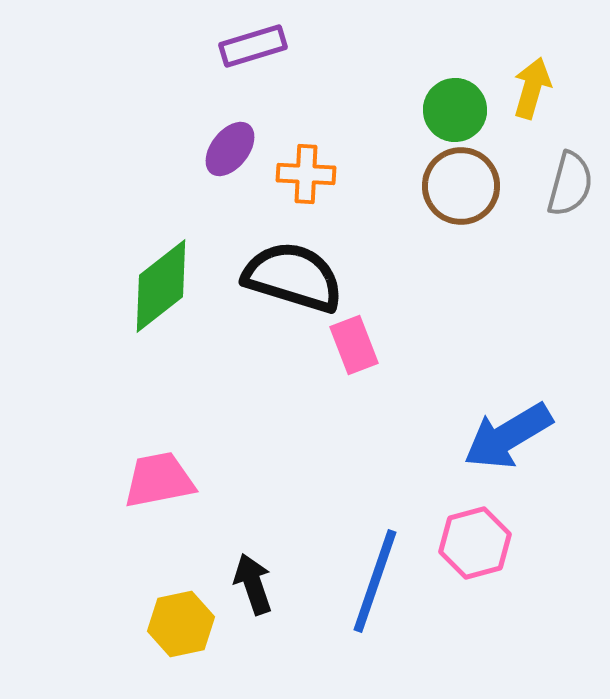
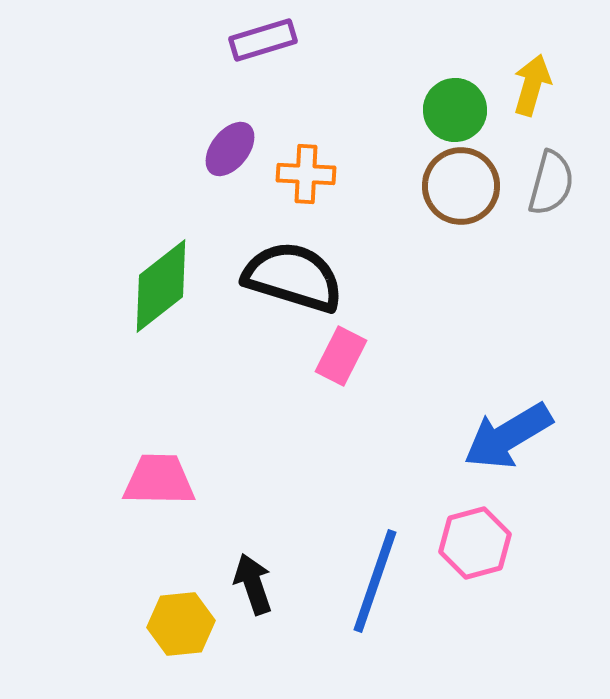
purple rectangle: moved 10 px right, 6 px up
yellow arrow: moved 3 px up
gray semicircle: moved 19 px left, 1 px up
pink rectangle: moved 13 px left, 11 px down; rotated 48 degrees clockwise
pink trapezoid: rotated 12 degrees clockwise
yellow hexagon: rotated 6 degrees clockwise
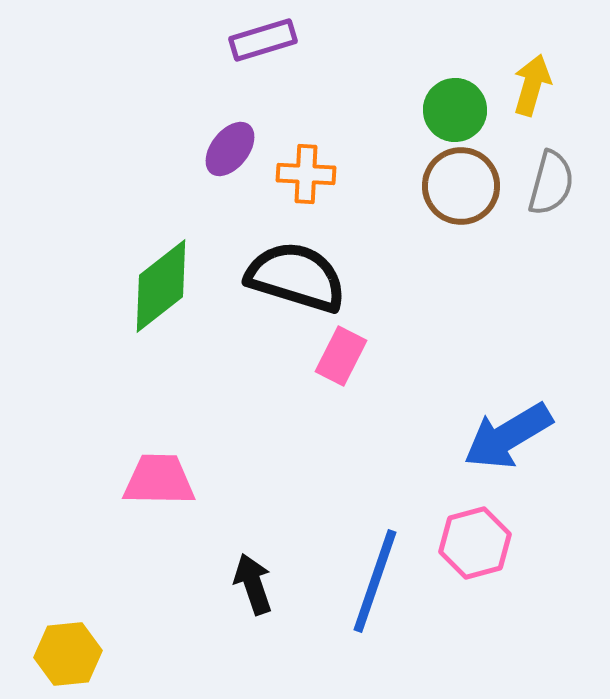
black semicircle: moved 3 px right
yellow hexagon: moved 113 px left, 30 px down
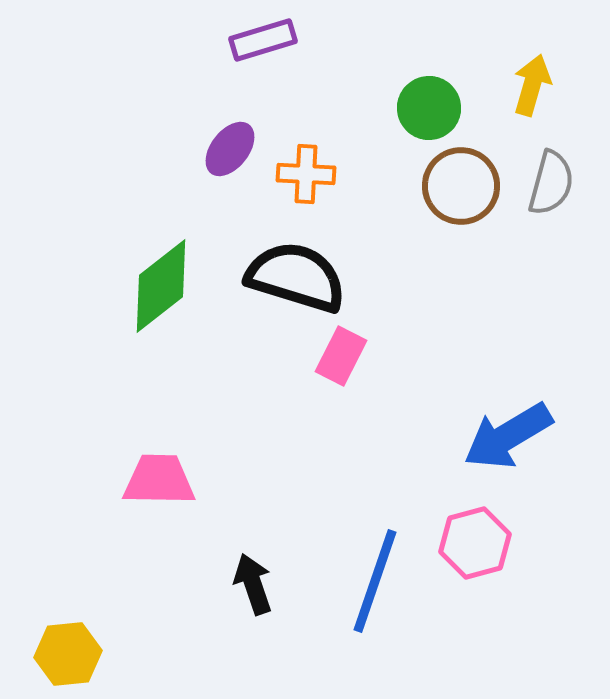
green circle: moved 26 px left, 2 px up
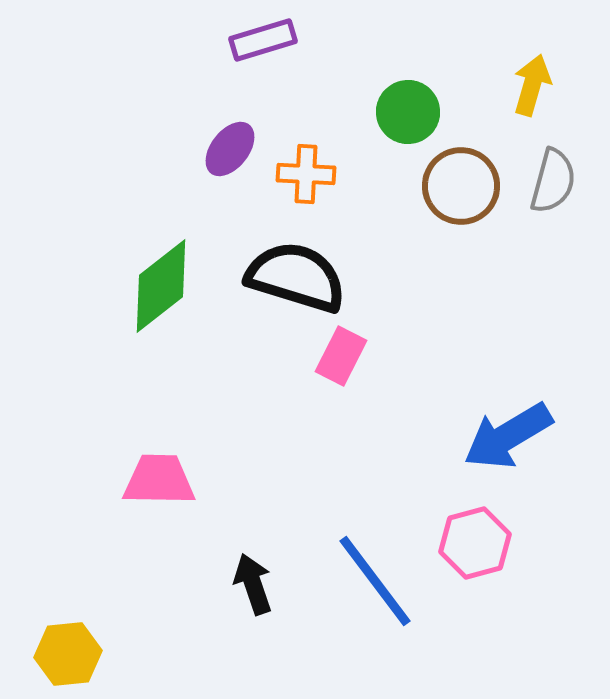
green circle: moved 21 px left, 4 px down
gray semicircle: moved 2 px right, 2 px up
blue line: rotated 56 degrees counterclockwise
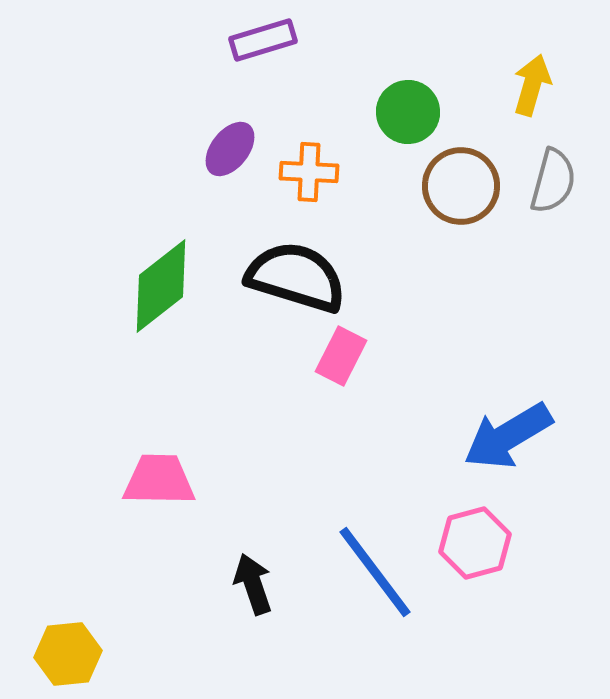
orange cross: moved 3 px right, 2 px up
blue line: moved 9 px up
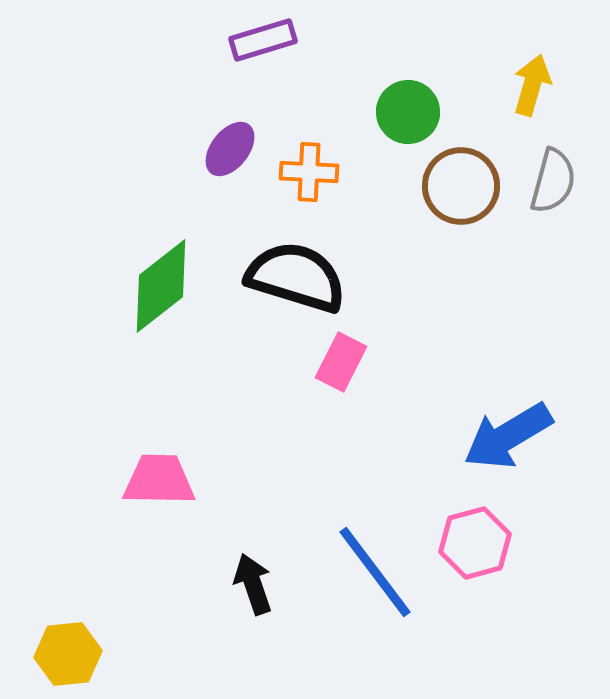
pink rectangle: moved 6 px down
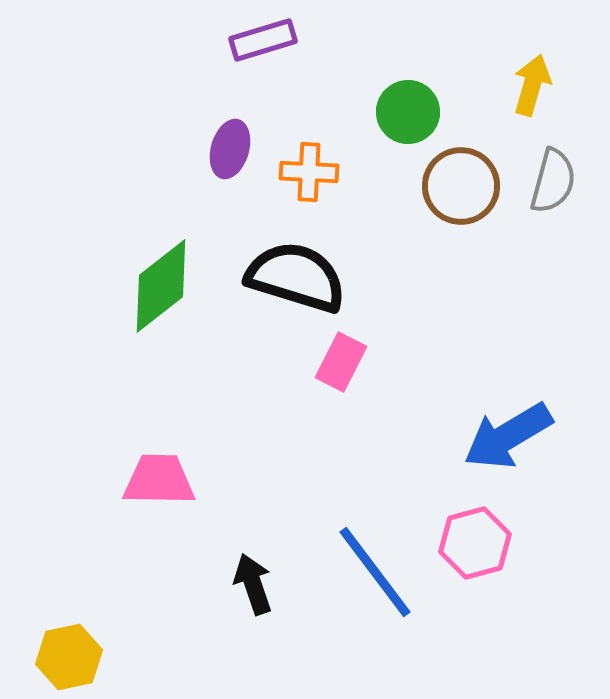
purple ellipse: rotated 22 degrees counterclockwise
yellow hexagon: moved 1 px right, 3 px down; rotated 6 degrees counterclockwise
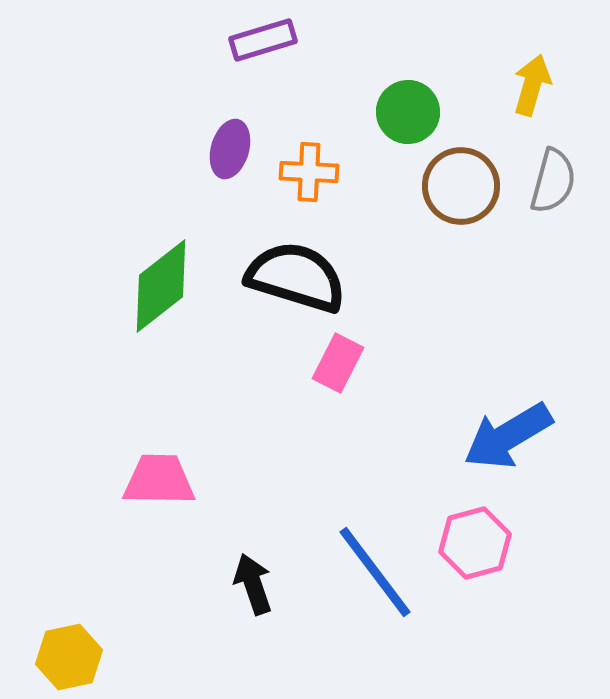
pink rectangle: moved 3 px left, 1 px down
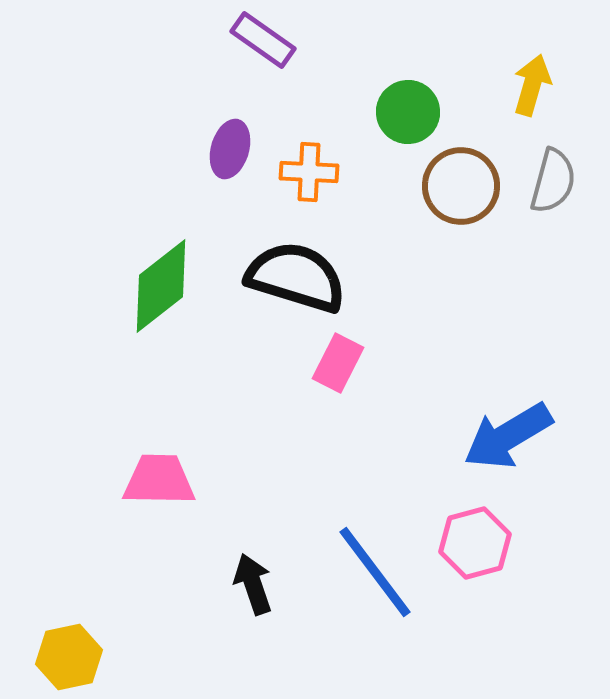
purple rectangle: rotated 52 degrees clockwise
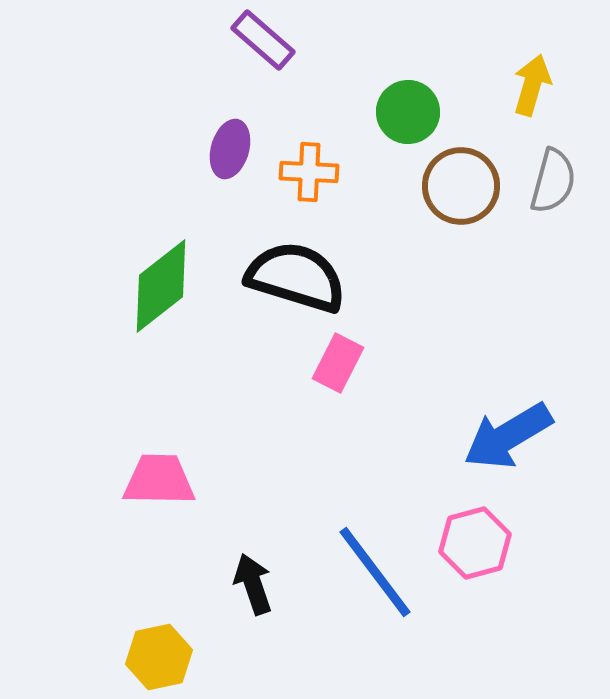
purple rectangle: rotated 6 degrees clockwise
yellow hexagon: moved 90 px right
